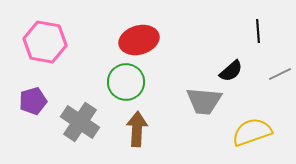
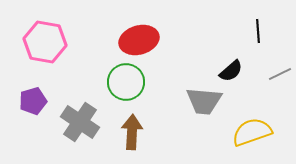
brown arrow: moved 5 px left, 3 px down
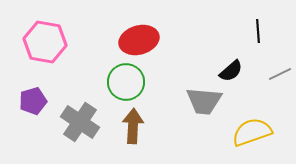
brown arrow: moved 1 px right, 6 px up
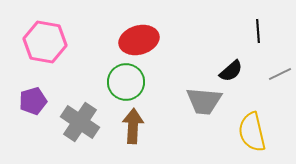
yellow semicircle: rotated 84 degrees counterclockwise
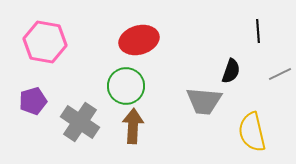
black semicircle: rotated 30 degrees counterclockwise
green circle: moved 4 px down
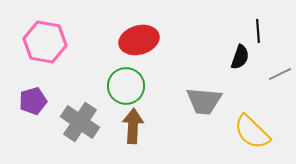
black semicircle: moved 9 px right, 14 px up
yellow semicircle: rotated 33 degrees counterclockwise
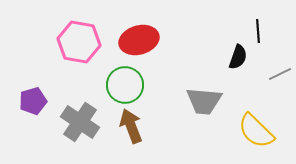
pink hexagon: moved 34 px right
black semicircle: moved 2 px left
green circle: moved 1 px left, 1 px up
brown arrow: moved 2 px left; rotated 24 degrees counterclockwise
yellow semicircle: moved 4 px right, 1 px up
